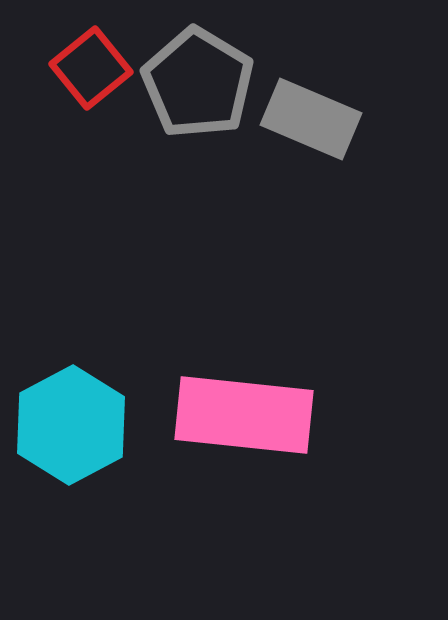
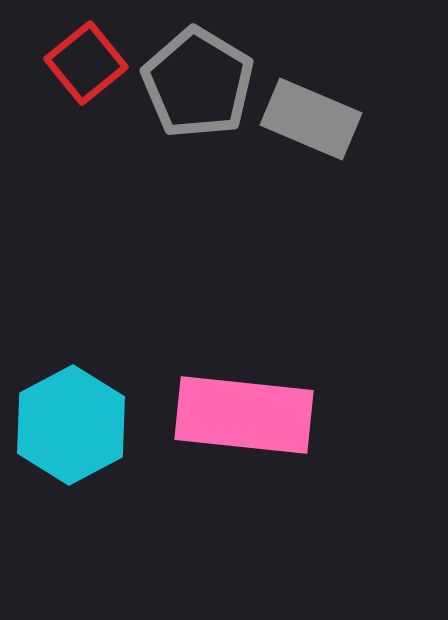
red square: moved 5 px left, 5 px up
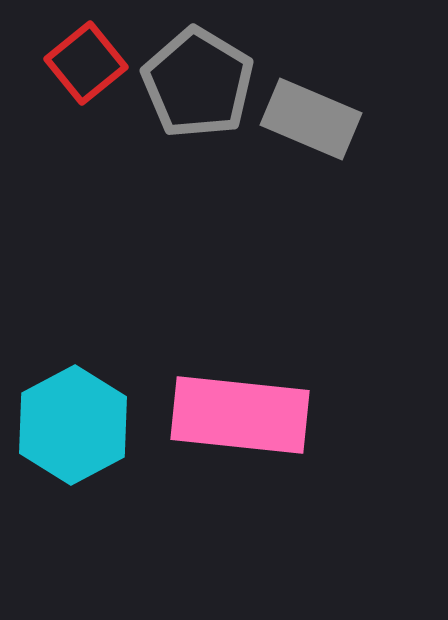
pink rectangle: moved 4 px left
cyan hexagon: moved 2 px right
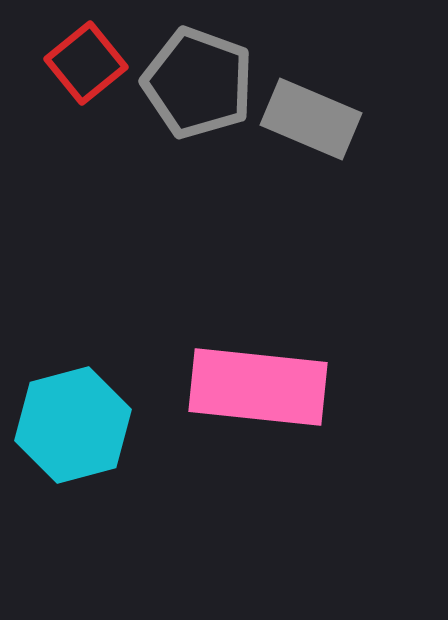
gray pentagon: rotated 11 degrees counterclockwise
pink rectangle: moved 18 px right, 28 px up
cyan hexagon: rotated 13 degrees clockwise
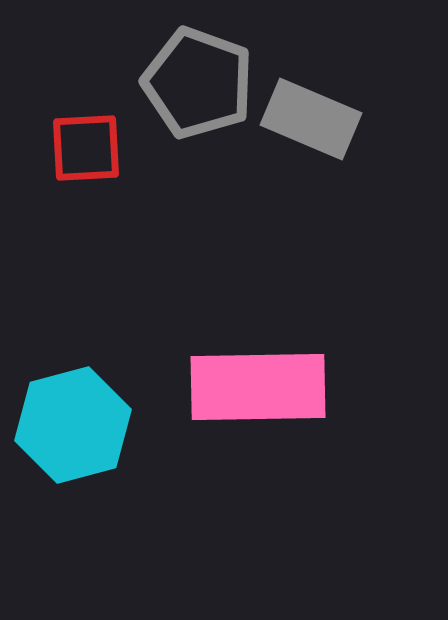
red square: moved 85 px down; rotated 36 degrees clockwise
pink rectangle: rotated 7 degrees counterclockwise
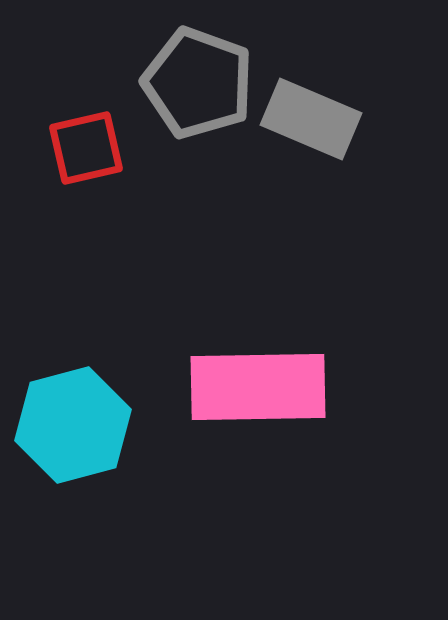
red square: rotated 10 degrees counterclockwise
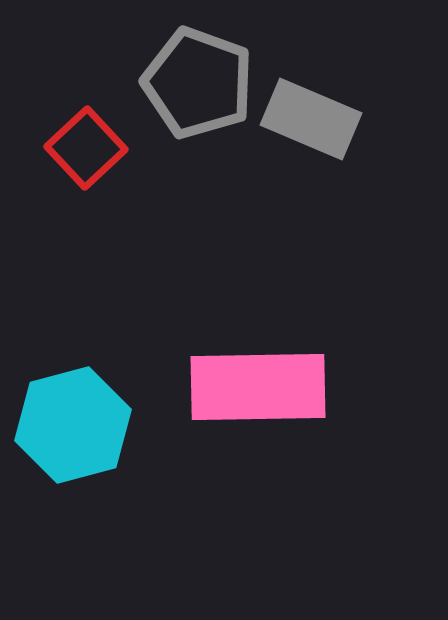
red square: rotated 30 degrees counterclockwise
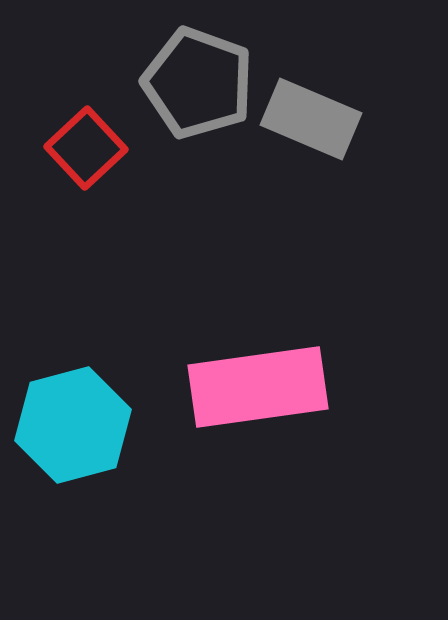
pink rectangle: rotated 7 degrees counterclockwise
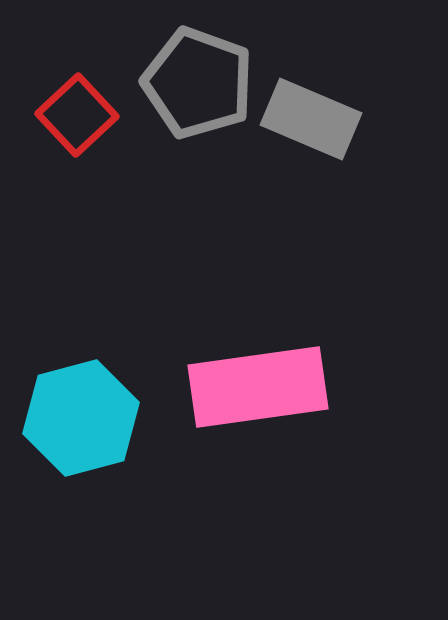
red square: moved 9 px left, 33 px up
cyan hexagon: moved 8 px right, 7 px up
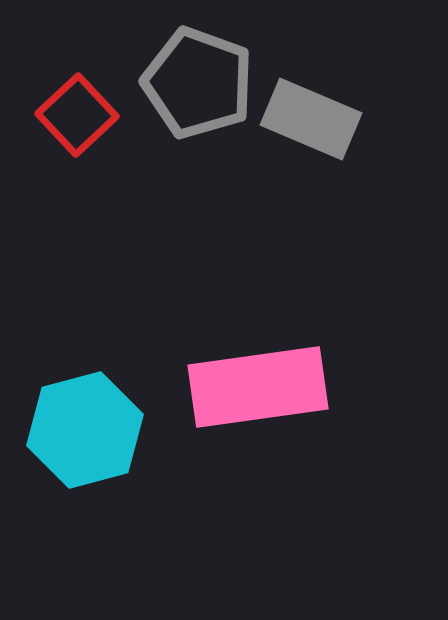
cyan hexagon: moved 4 px right, 12 px down
